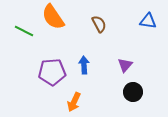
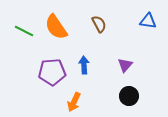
orange semicircle: moved 3 px right, 10 px down
black circle: moved 4 px left, 4 px down
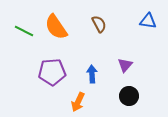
blue arrow: moved 8 px right, 9 px down
orange arrow: moved 4 px right
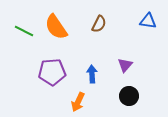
brown semicircle: rotated 54 degrees clockwise
